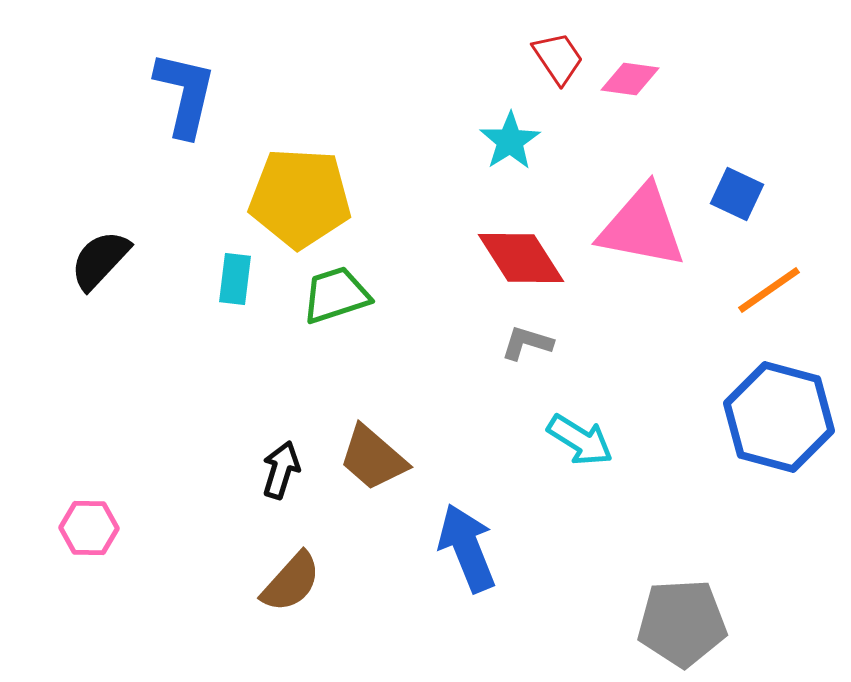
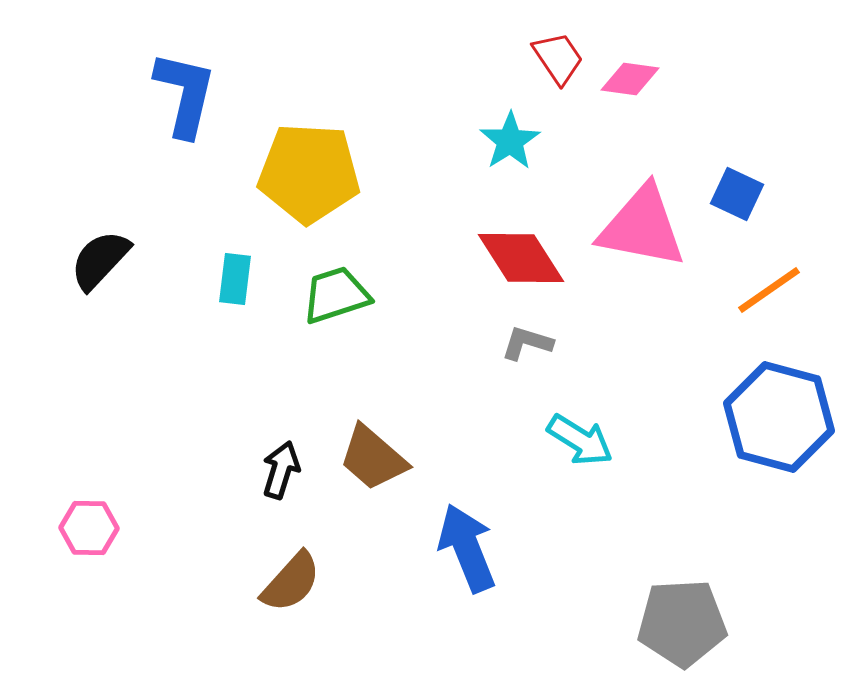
yellow pentagon: moved 9 px right, 25 px up
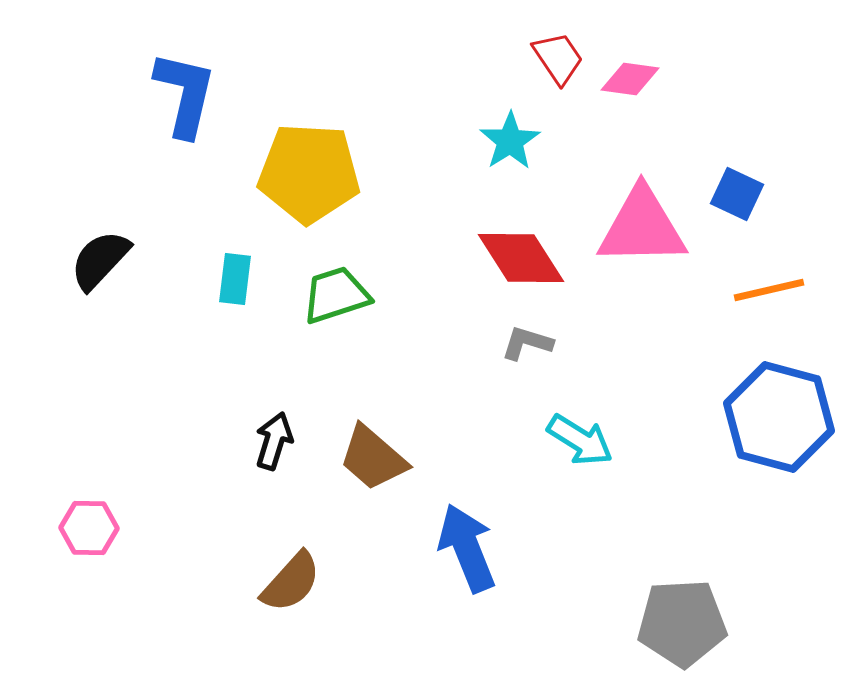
pink triangle: rotated 12 degrees counterclockwise
orange line: rotated 22 degrees clockwise
black arrow: moved 7 px left, 29 px up
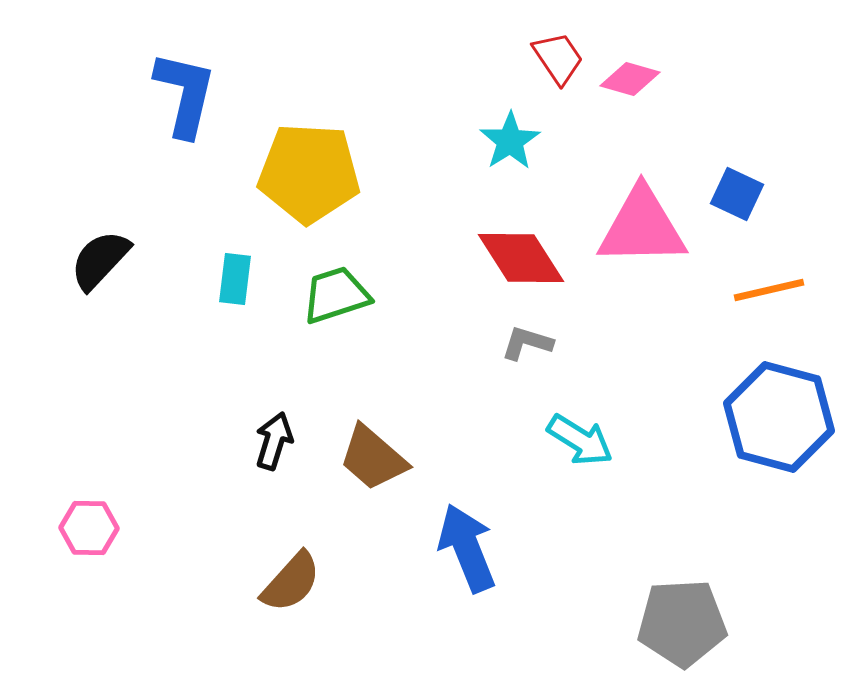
pink diamond: rotated 8 degrees clockwise
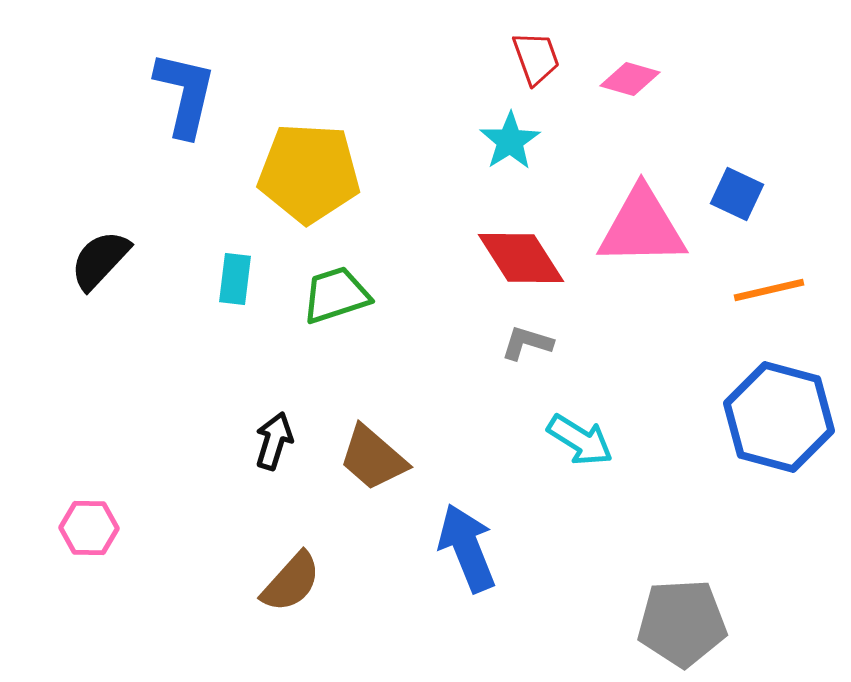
red trapezoid: moved 22 px left; rotated 14 degrees clockwise
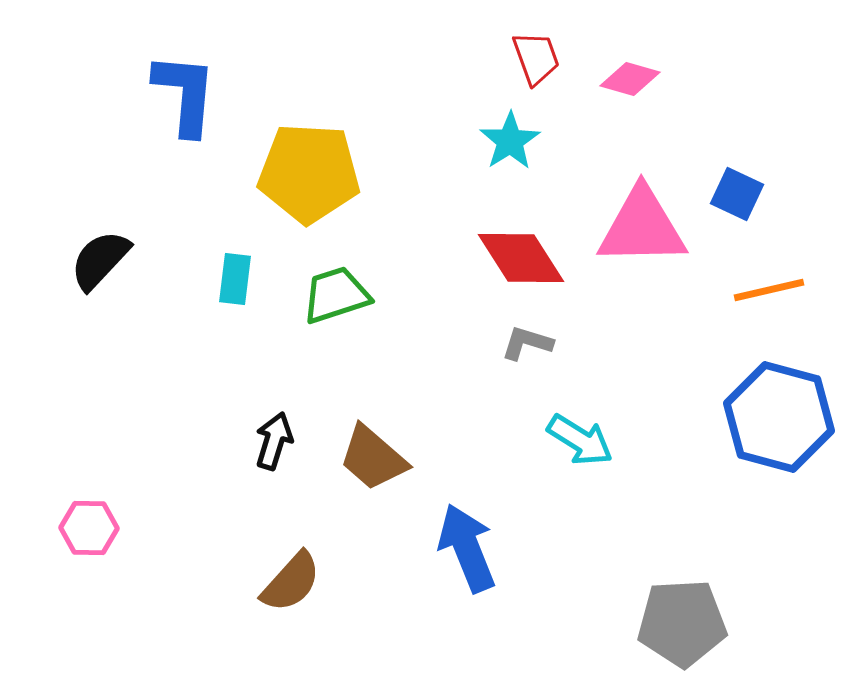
blue L-shape: rotated 8 degrees counterclockwise
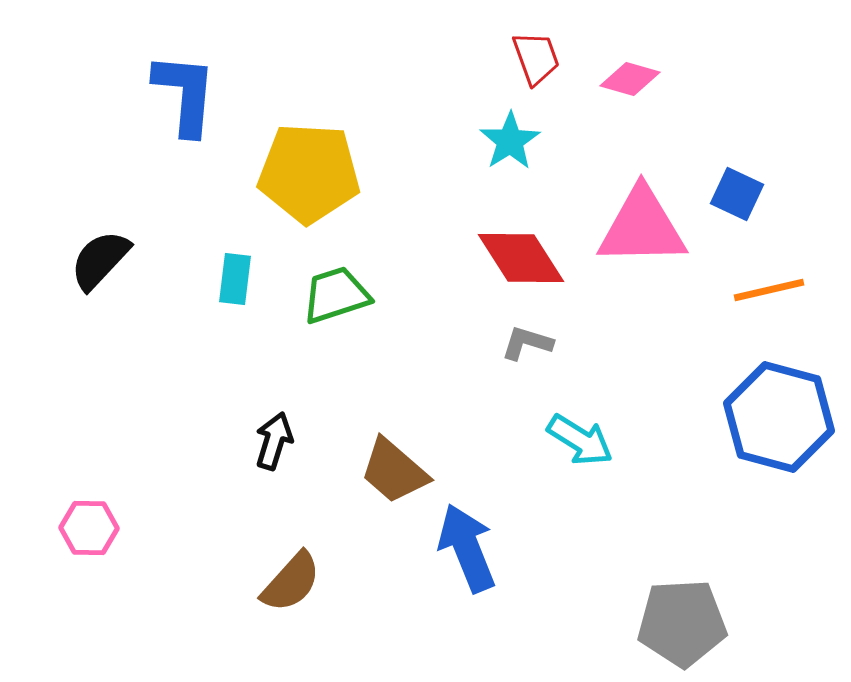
brown trapezoid: moved 21 px right, 13 px down
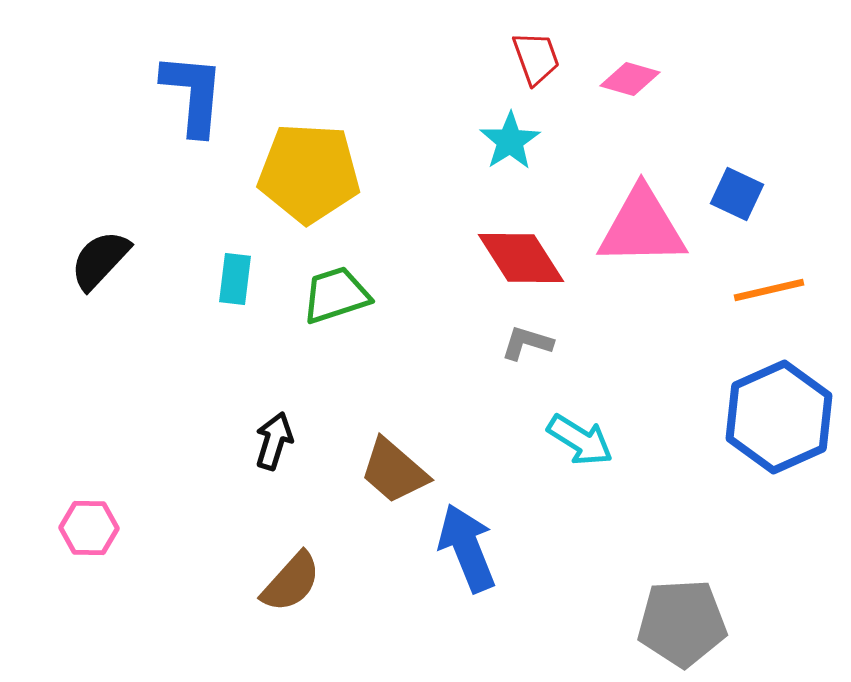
blue L-shape: moved 8 px right
blue hexagon: rotated 21 degrees clockwise
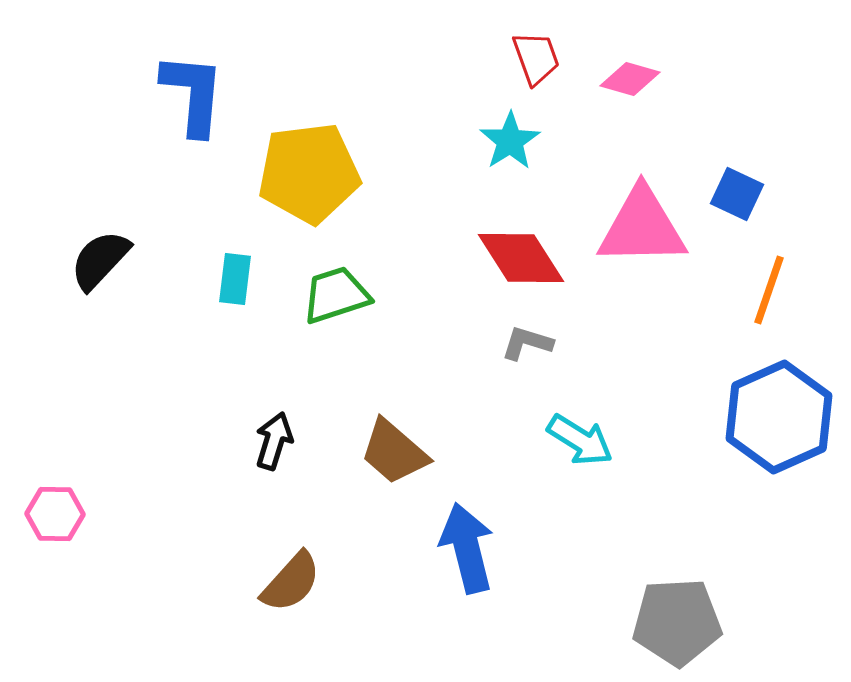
yellow pentagon: rotated 10 degrees counterclockwise
orange line: rotated 58 degrees counterclockwise
brown trapezoid: moved 19 px up
pink hexagon: moved 34 px left, 14 px up
blue arrow: rotated 8 degrees clockwise
gray pentagon: moved 5 px left, 1 px up
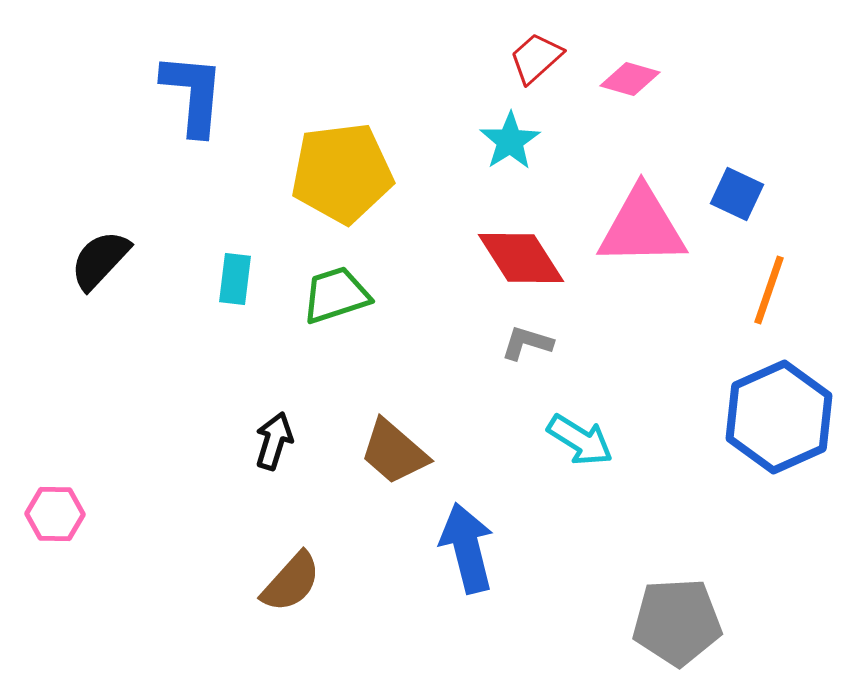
red trapezoid: rotated 112 degrees counterclockwise
yellow pentagon: moved 33 px right
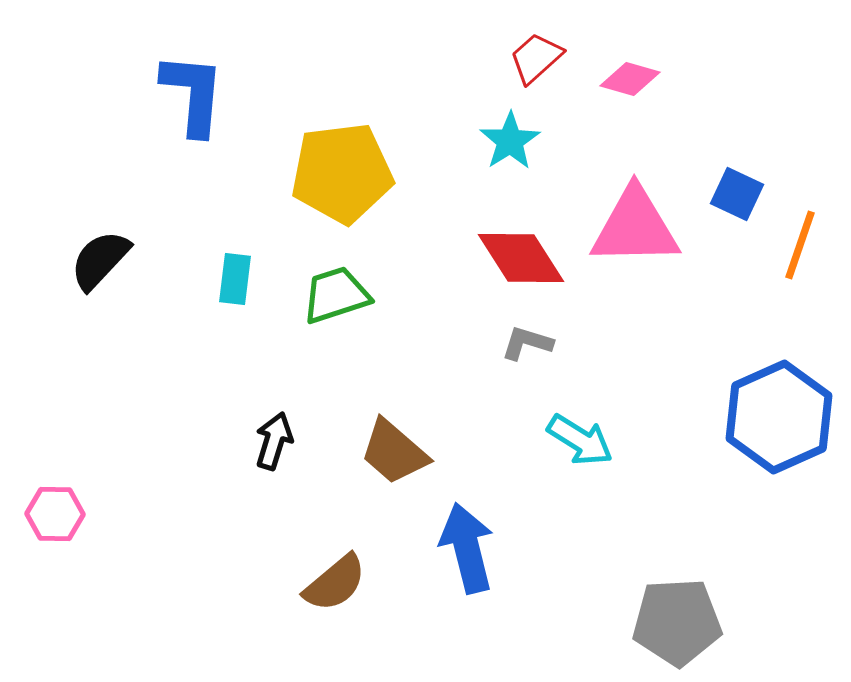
pink triangle: moved 7 px left
orange line: moved 31 px right, 45 px up
brown semicircle: moved 44 px right, 1 px down; rotated 8 degrees clockwise
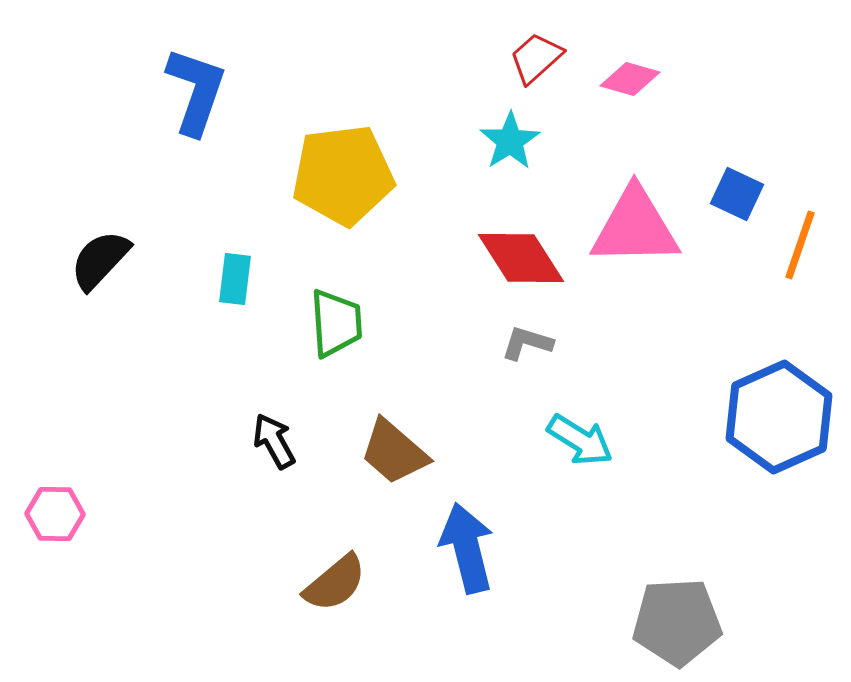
blue L-shape: moved 3 px right, 3 px up; rotated 14 degrees clockwise
yellow pentagon: moved 1 px right, 2 px down
green trapezoid: moved 28 px down; rotated 104 degrees clockwise
black arrow: rotated 46 degrees counterclockwise
